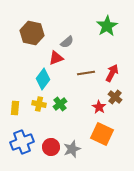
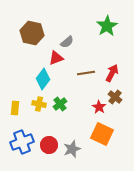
red circle: moved 2 px left, 2 px up
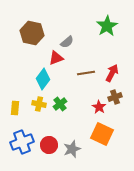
brown cross: rotated 32 degrees clockwise
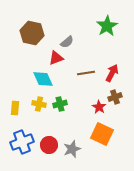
cyan diamond: rotated 60 degrees counterclockwise
green cross: rotated 24 degrees clockwise
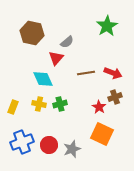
red triangle: rotated 28 degrees counterclockwise
red arrow: moved 1 px right; rotated 84 degrees clockwise
yellow rectangle: moved 2 px left, 1 px up; rotated 16 degrees clockwise
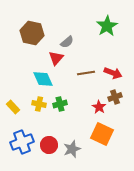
yellow rectangle: rotated 64 degrees counterclockwise
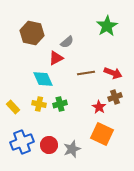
red triangle: rotated 21 degrees clockwise
